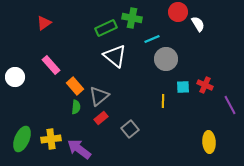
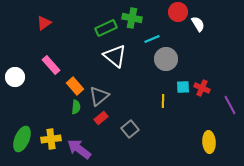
red cross: moved 3 px left, 3 px down
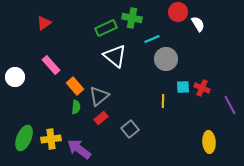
green ellipse: moved 2 px right, 1 px up
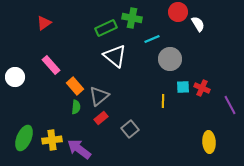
gray circle: moved 4 px right
yellow cross: moved 1 px right, 1 px down
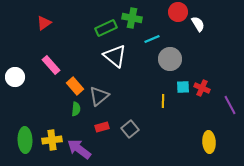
green semicircle: moved 2 px down
red rectangle: moved 1 px right, 9 px down; rotated 24 degrees clockwise
green ellipse: moved 1 px right, 2 px down; rotated 25 degrees counterclockwise
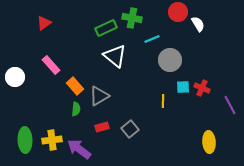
gray circle: moved 1 px down
gray triangle: rotated 10 degrees clockwise
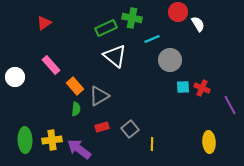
yellow line: moved 11 px left, 43 px down
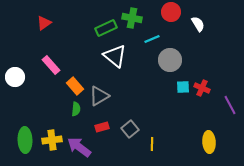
red circle: moved 7 px left
purple arrow: moved 2 px up
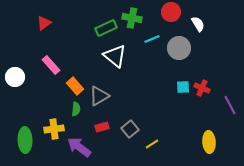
gray circle: moved 9 px right, 12 px up
yellow cross: moved 2 px right, 11 px up
yellow line: rotated 56 degrees clockwise
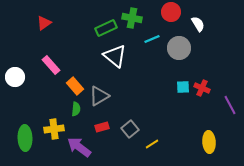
green ellipse: moved 2 px up
